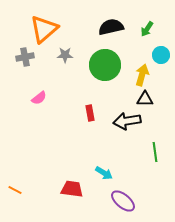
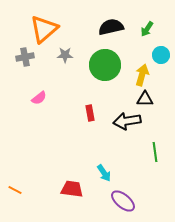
cyan arrow: rotated 24 degrees clockwise
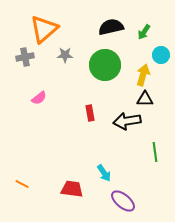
green arrow: moved 3 px left, 3 px down
yellow arrow: moved 1 px right
orange line: moved 7 px right, 6 px up
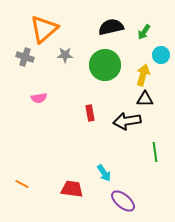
gray cross: rotated 30 degrees clockwise
pink semicircle: rotated 28 degrees clockwise
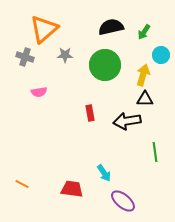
pink semicircle: moved 6 px up
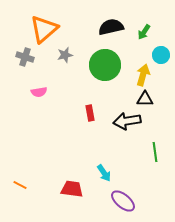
gray star: rotated 14 degrees counterclockwise
orange line: moved 2 px left, 1 px down
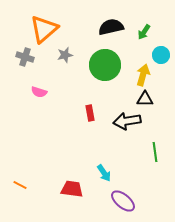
pink semicircle: rotated 28 degrees clockwise
